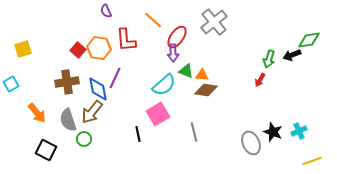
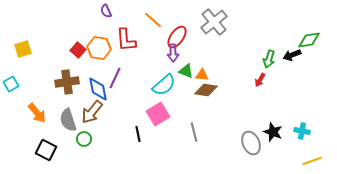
cyan cross: moved 3 px right; rotated 35 degrees clockwise
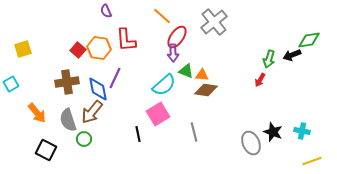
orange line: moved 9 px right, 4 px up
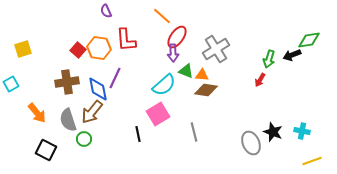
gray cross: moved 2 px right, 27 px down; rotated 8 degrees clockwise
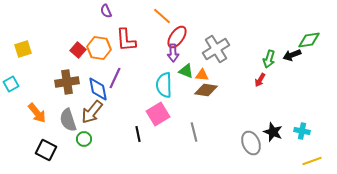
cyan semicircle: rotated 130 degrees clockwise
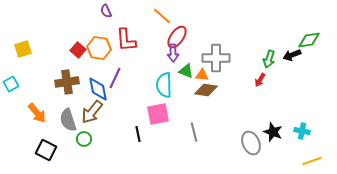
gray cross: moved 9 px down; rotated 32 degrees clockwise
pink square: rotated 20 degrees clockwise
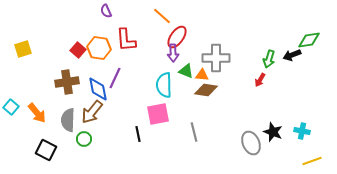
cyan square: moved 23 px down; rotated 21 degrees counterclockwise
gray semicircle: rotated 20 degrees clockwise
